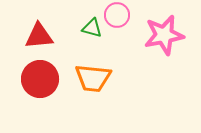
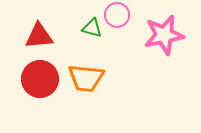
orange trapezoid: moved 7 px left
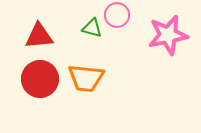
pink star: moved 4 px right
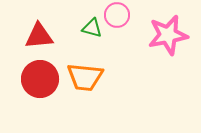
orange trapezoid: moved 1 px left, 1 px up
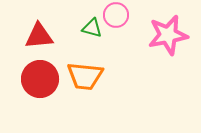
pink circle: moved 1 px left
orange trapezoid: moved 1 px up
